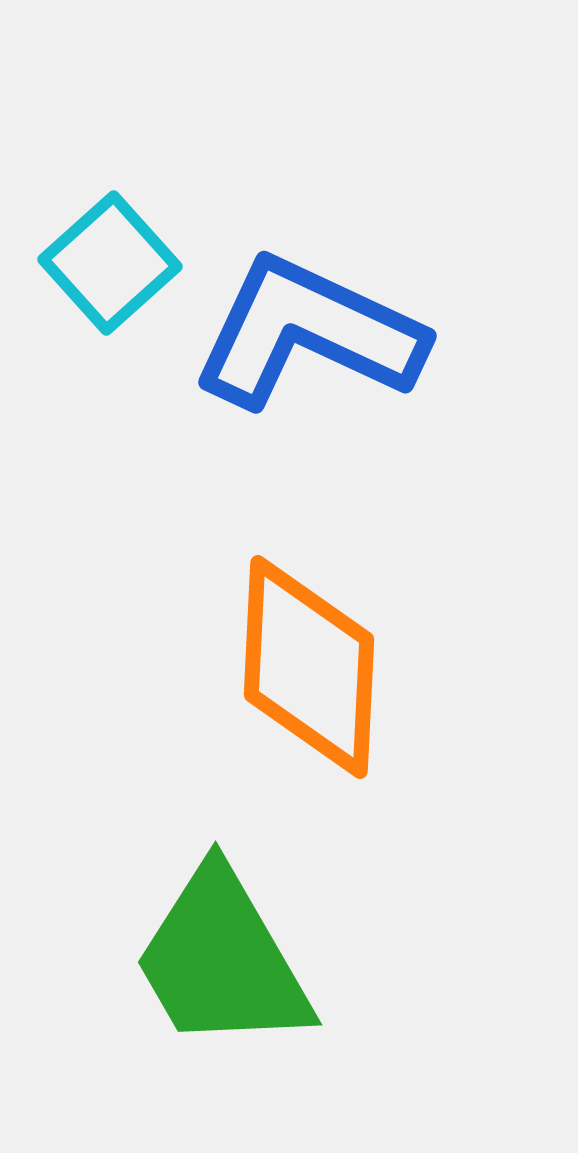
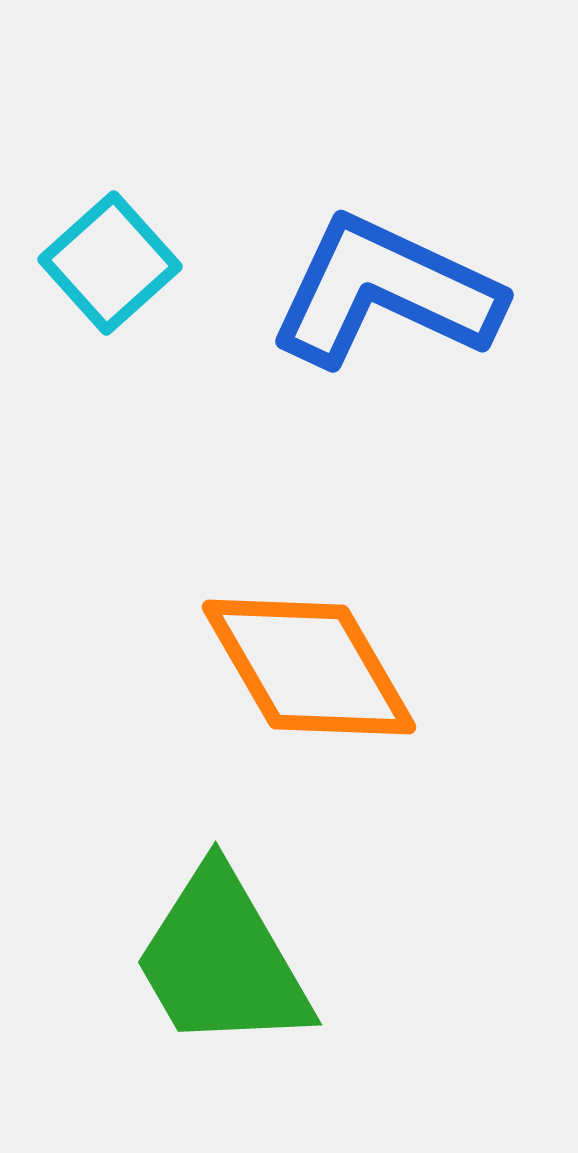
blue L-shape: moved 77 px right, 41 px up
orange diamond: rotated 33 degrees counterclockwise
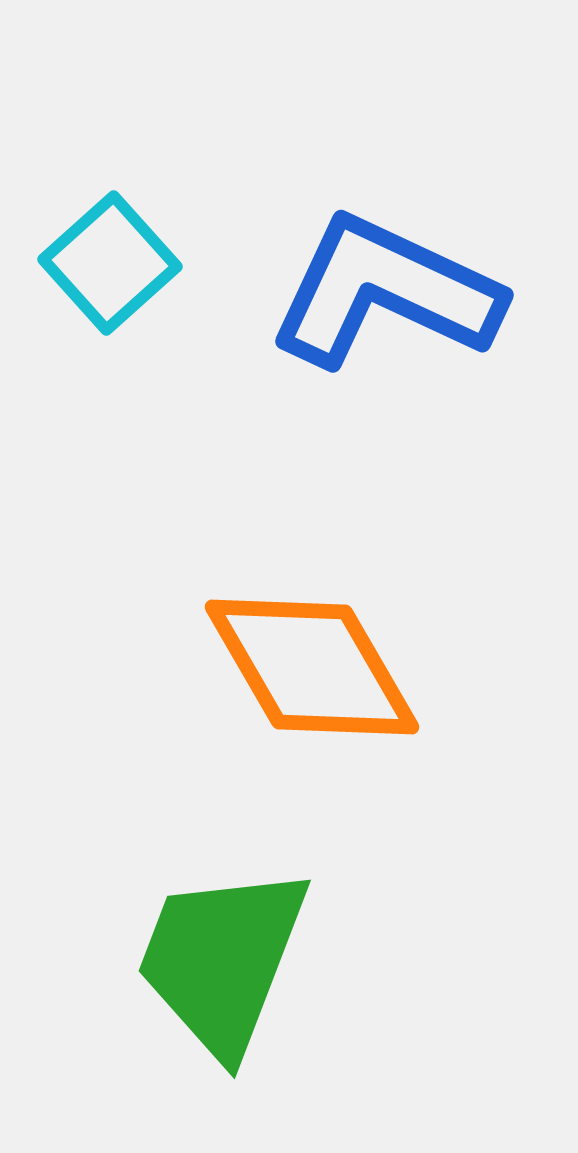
orange diamond: moved 3 px right
green trapezoid: rotated 51 degrees clockwise
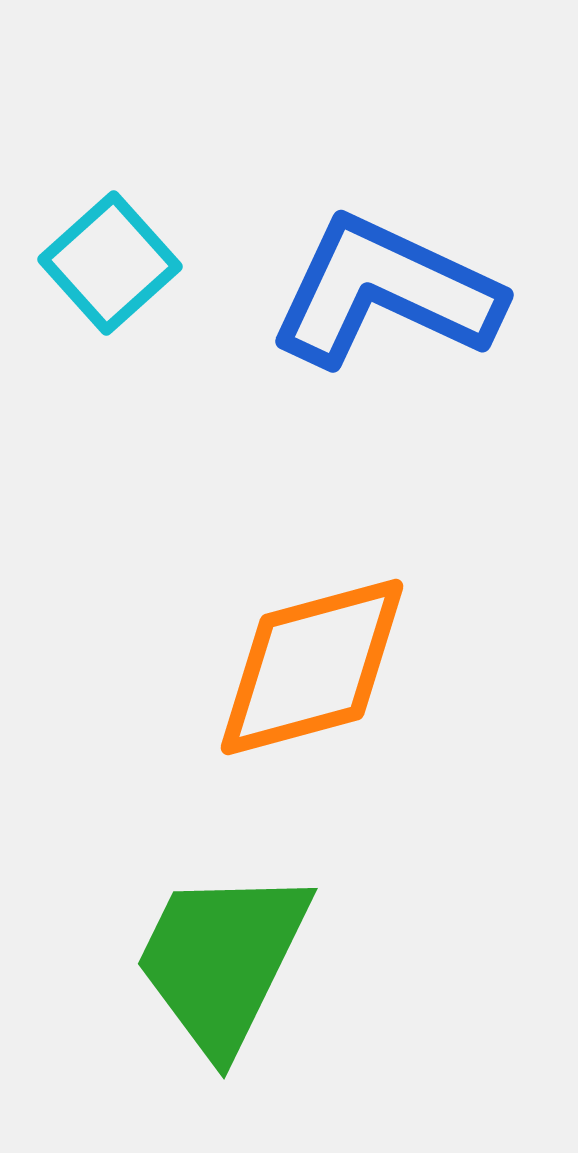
orange diamond: rotated 75 degrees counterclockwise
green trapezoid: rotated 5 degrees clockwise
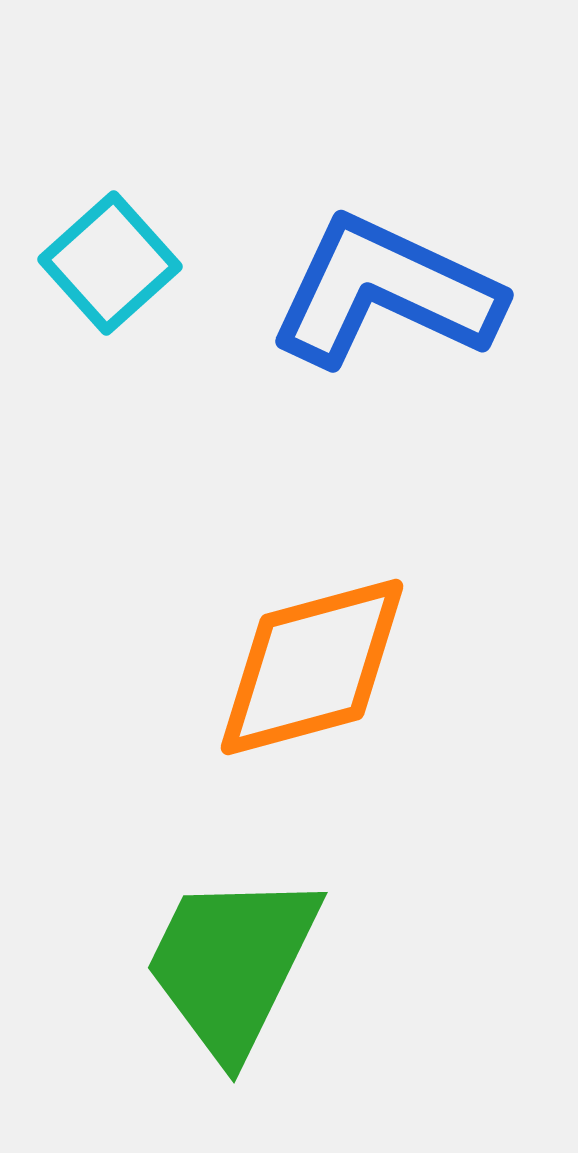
green trapezoid: moved 10 px right, 4 px down
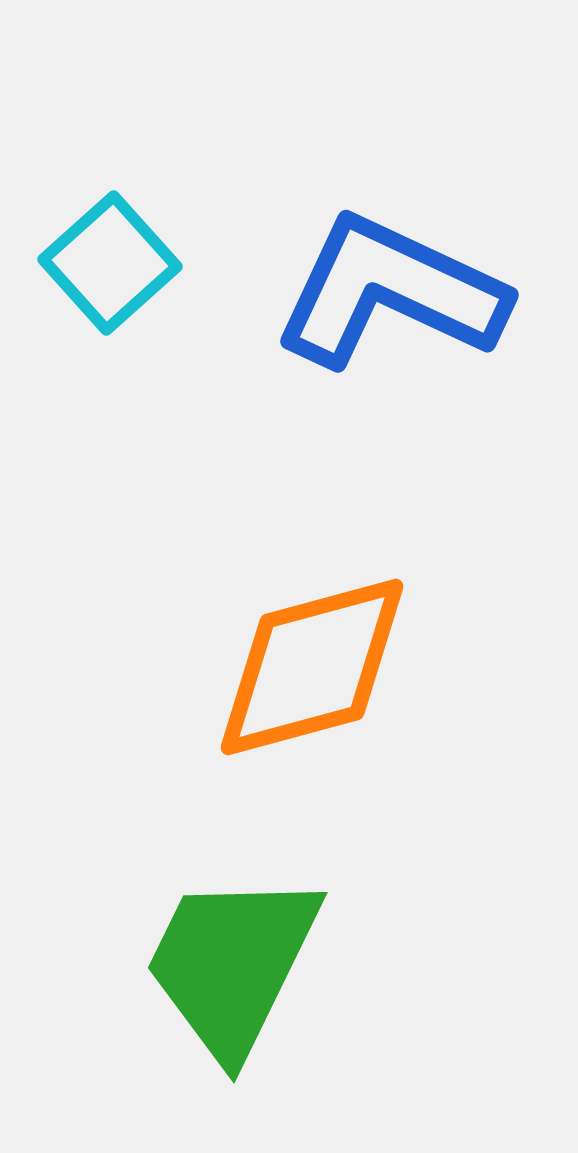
blue L-shape: moved 5 px right
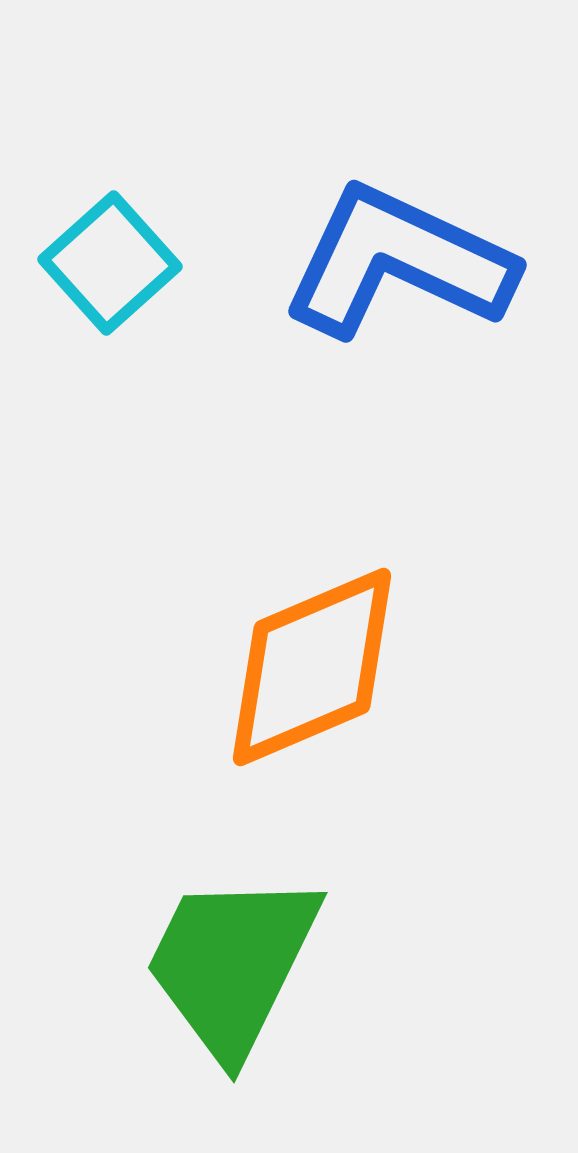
blue L-shape: moved 8 px right, 30 px up
orange diamond: rotated 8 degrees counterclockwise
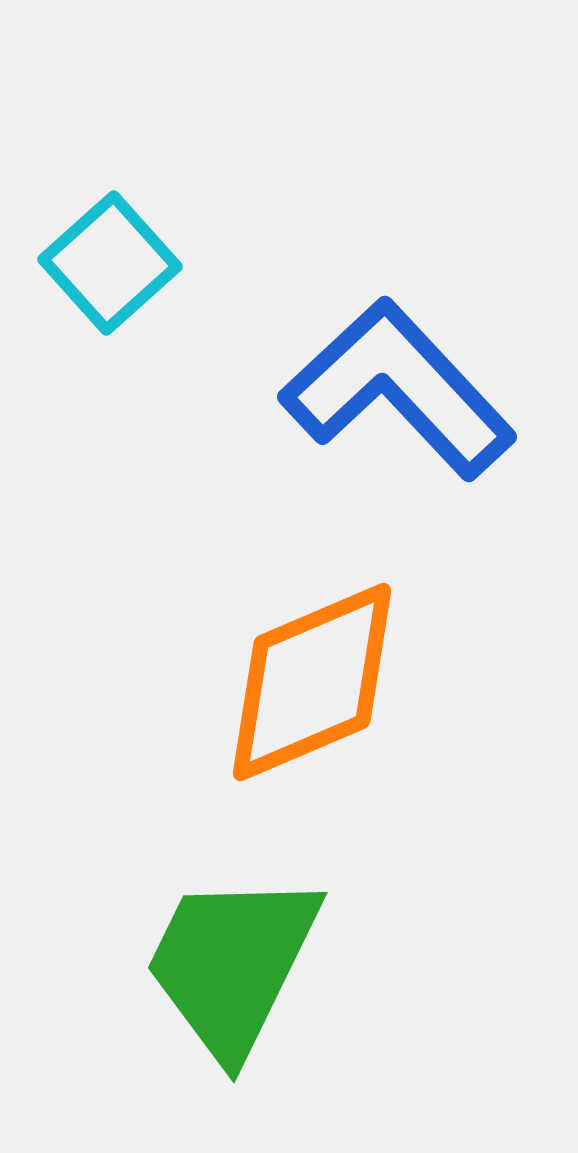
blue L-shape: moved 127 px down; rotated 22 degrees clockwise
orange diamond: moved 15 px down
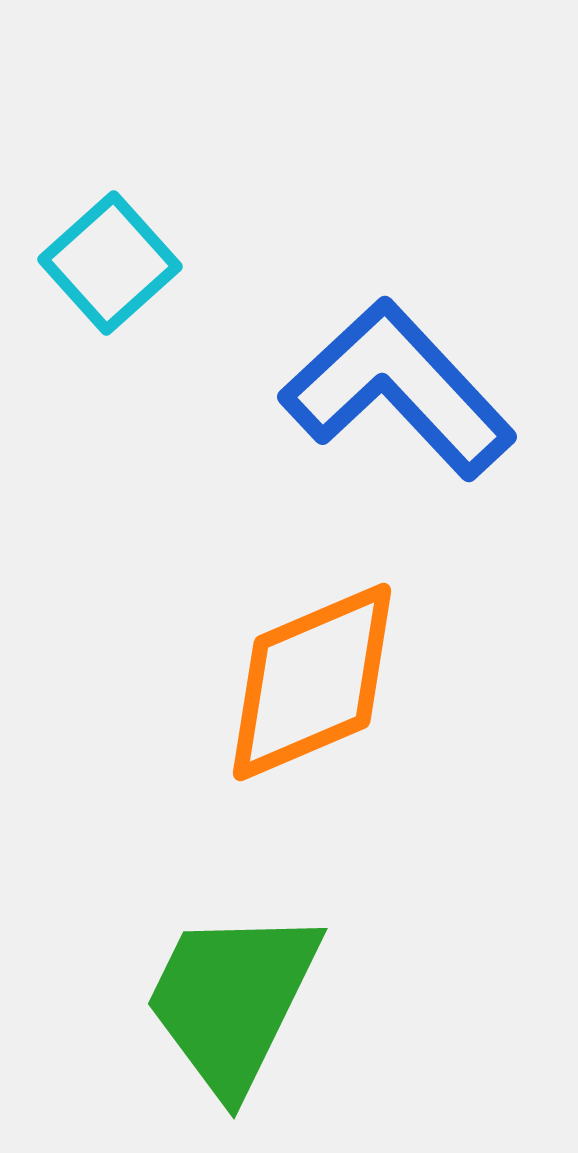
green trapezoid: moved 36 px down
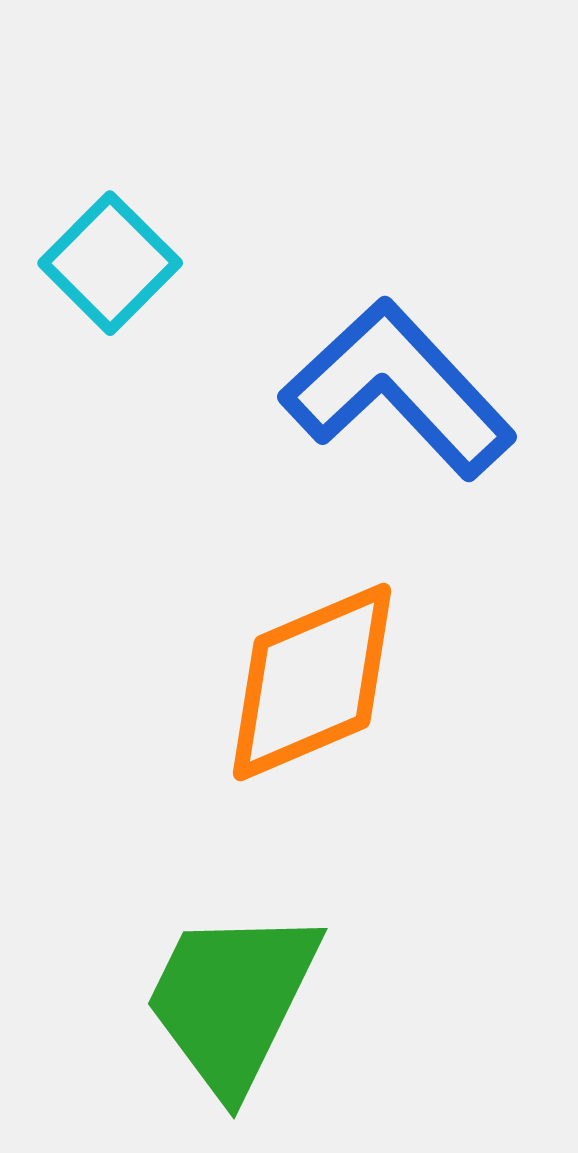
cyan square: rotated 3 degrees counterclockwise
